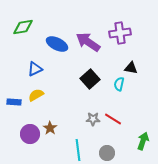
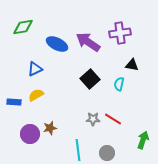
black triangle: moved 1 px right, 3 px up
brown star: rotated 24 degrees clockwise
green arrow: moved 1 px up
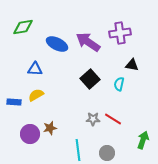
blue triangle: rotated 28 degrees clockwise
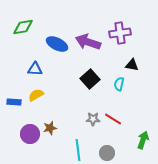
purple arrow: rotated 15 degrees counterclockwise
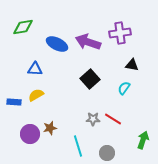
cyan semicircle: moved 5 px right, 4 px down; rotated 24 degrees clockwise
cyan line: moved 4 px up; rotated 10 degrees counterclockwise
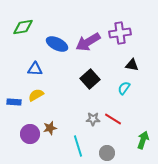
purple arrow: rotated 50 degrees counterclockwise
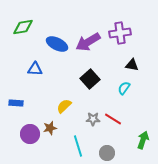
yellow semicircle: moved 28 px right, 11 px down; rotated 14 degrees counterclockwise
blue rectangle: moved 2 px right, 1 px down
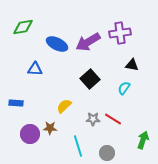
brown star: rotated 16 degrees clockwise
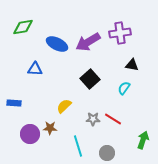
blue rectangle: moved 2 px left
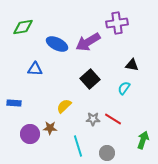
purple cross: moved 3 px left, 10 px up
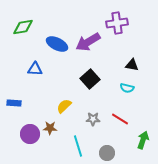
cyan semicircle: moved 3 px right; rotated 112 degrees counterclockwise
red line: moved 7 px right
